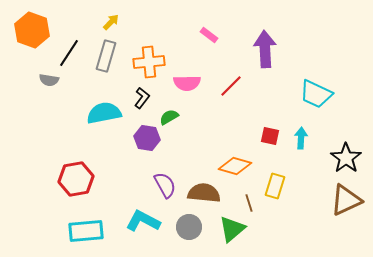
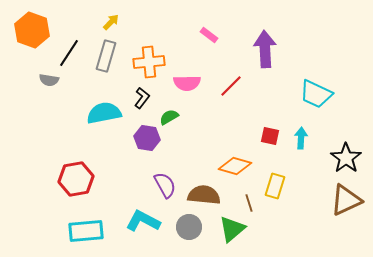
brown semicircle: moved 2 px down
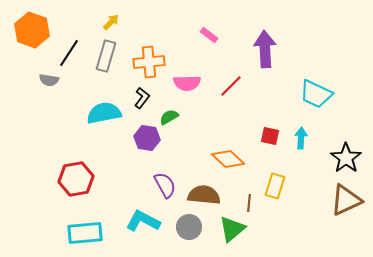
orange diamond: moved 7 px left, 7 px up; rotated 28 degrees clockwise
brown line: rotated 24 degrees clockwise
cyan rectangle: moved 1 px left, 2 px down
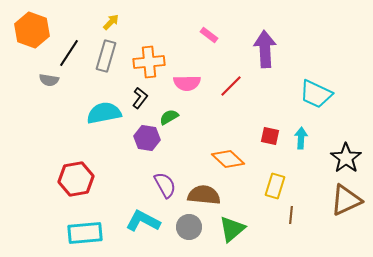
black L-shape: moved 2 px left
brown line: moved 42 px right, 12 px down
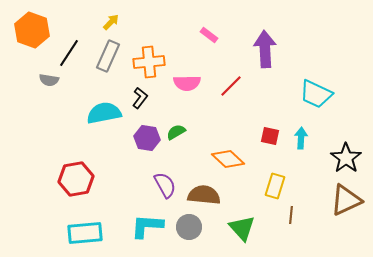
gray rectangle: moved 2 px right; rotated 8 degrees clockwise
green semicircle: moved 7 px right, 15 px down
cyan L-shape: moved 4 px right, 5 px down; rotated 24 degrees counterclockwise
green triangle: moved 10 px right, 1 px up; rotated 32 degrees counterclockwise
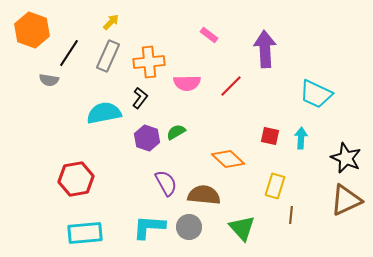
purple hexagon: rotated 10 degrees clockwise
black star: rotated 12 degrees counterclockwise
purple semicircle: moved 1 px right, 2 px up
cyan L-shape: moved 2 px right, 1 px down
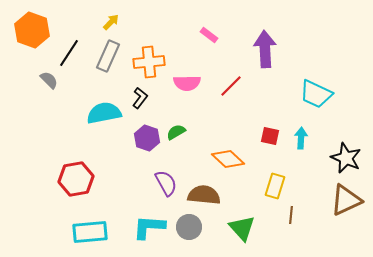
gray semicircle: rotated 144 degrees counterclockwise
cyan rectangle: moved 5 px right, 1 px up
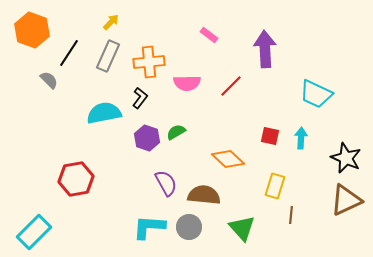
cyan rectangle: moved 56 px left; rotated 40 degrees counterclockwise
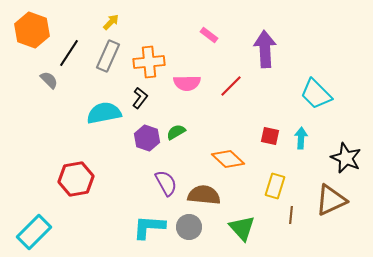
cyan trapezoid: rotated 20 degrees clockwise
brown triangle: moved 15 px left
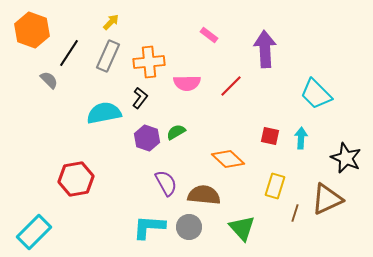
brown triangle: moved 4 px left, 1 px up
brown line: moved 4 px right, 2 px up; rotated 12 degrees clockwise
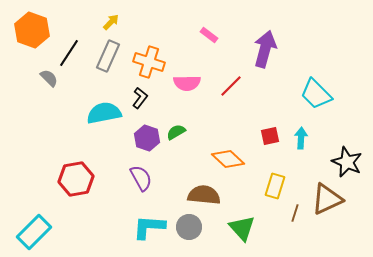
purple arrow: rotated 18 degrees clockwise
orange cross: rotated 24 degrees clockwise
gray semicircle: moved 2 px up
red square: rotated 24 degrees counterclockwise
black star: moved 1 px right, 4 px down
purple semicircle: moved 25 px left, 5 px up
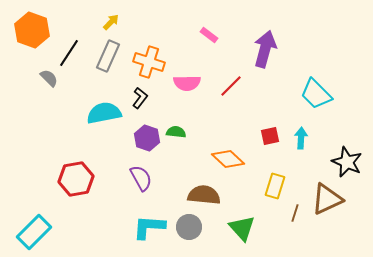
green semicircle: rotated 36 degrees clockwise
